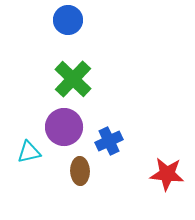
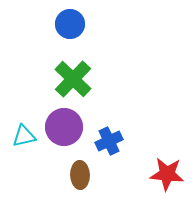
blue circle: moved 2 px right, 4 px down
cyan triangle: moved 5 px left, 16 px up
brown ellipse: moved 4 px down
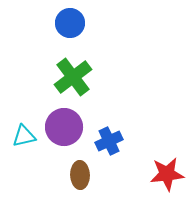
blue circle: moved 1 px up
green cross: moved 2 px up; rotated 9 degrees clockwise
red star: rotated 12 degrees counterclockwise
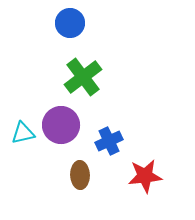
green cross: moved 10 px right
purple circle: moved 3 px left, 2 px up
cyan triangle: moved 1 px left, 3 px up
red star: moved 22 px left, 2 px down
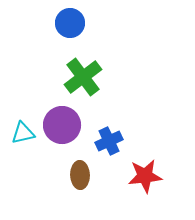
purple circle: moved 1 px right
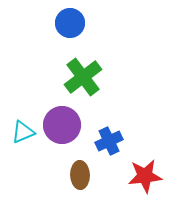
cyan triangle: moved 1 px up; rotated 10 degrees counterclockwise
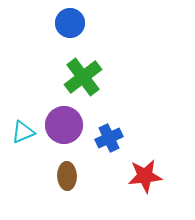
purple circle: moved 2 px right
blue cross: moved 3 px up
brown ellipse: moved 13 px left, 1 px down
